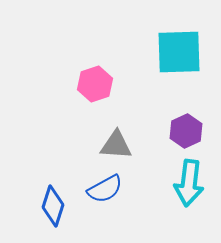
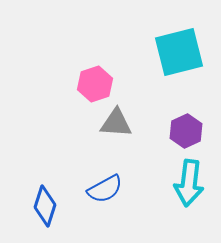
cyan square: rotated 12 degrees counterclockwise
gray triangle: moved 22 px up
blue diamond: moved 8 px left
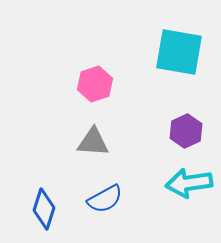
cyan square: rotated 24 degrees clockwise
gray triangle: moved 23 px left, 19 px down
cyan arrow: rotated 75 degrees clockwise
blue semicircle: moved 10 px down
blue diamond: moved 1 px left, 3 px down
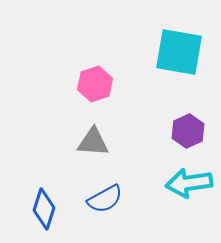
purple hexagon: moved 2 px right
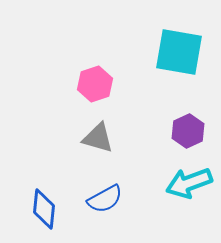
gray triangle: moved 5 px right, 4 px up; rotated 12 degrees clockwise
cyan arrow: rotated 12 degrees counterclockwise
blue diamond: rotated 12 degrees counterclockwise
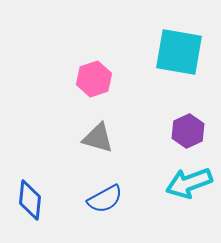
pink hexagon: moved 1 px left, 5 px up
blue diamond: moved 14 px left, 9 px up
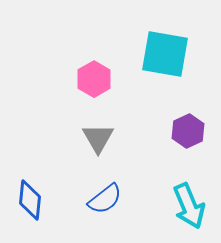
cyan square: moved 14 px left, 2 px down
pink hexagon: rotated 12 degrees counterclockwise
gray triangle: rotated 44 degrees clockwise
cyan arrow: moved 23 px down; rotated 93 degrees counterclockwise
blue semicircle: rotated 9 degrees counterclockwise
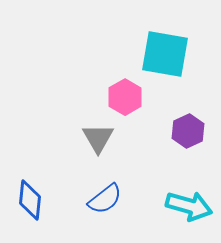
pink hexagon: moved 31 px right, 18 px down
cyan arrow: rotated 51 degrees counterclockwise
